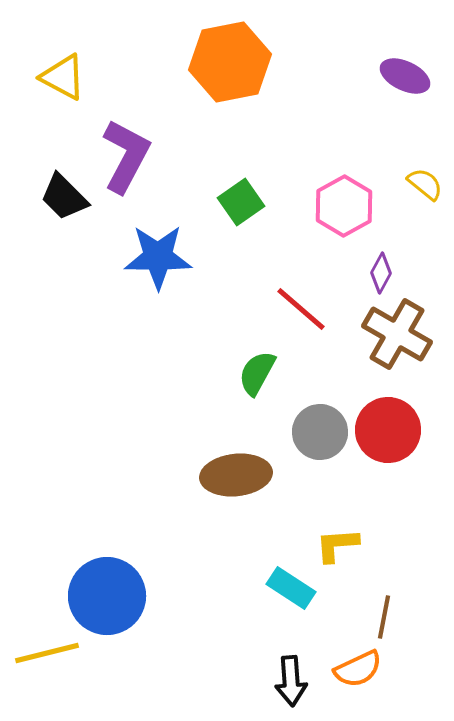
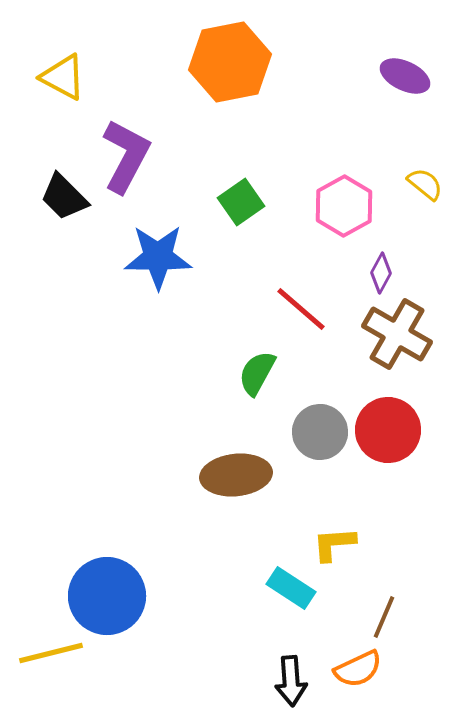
yellow L-shape: moved 3 px left, 1 px up
brown line: rotated 12 degrees clockwise
yellow line: moved 4 px right
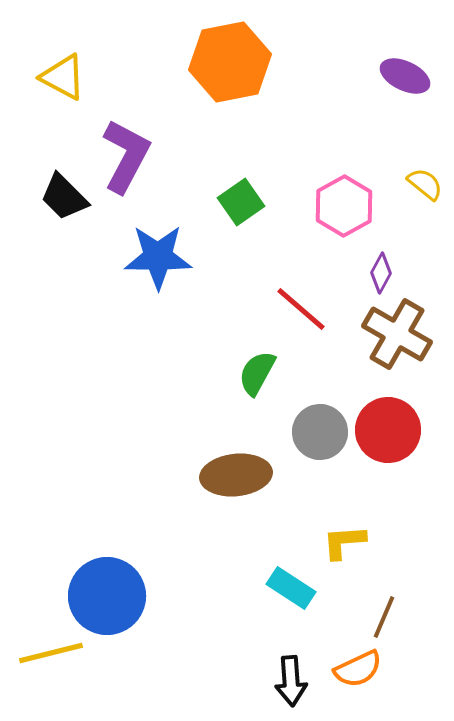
yellow L-shape: moved 10 px right, 2 px up
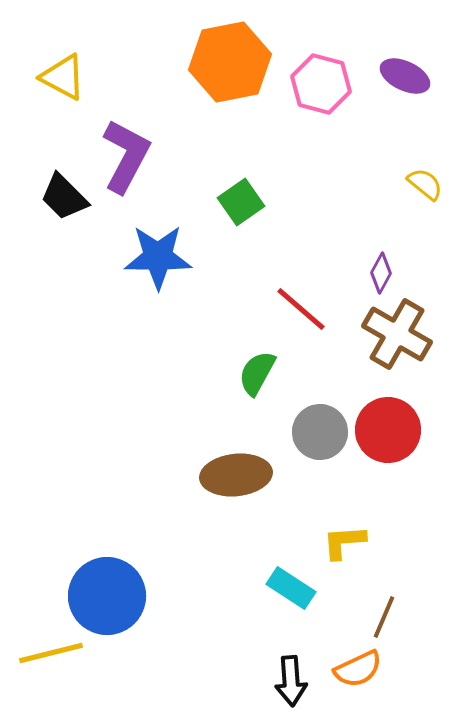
pink hexagon: moved 23 px left, 122 px up; rotated 16 degrees counterclockwise
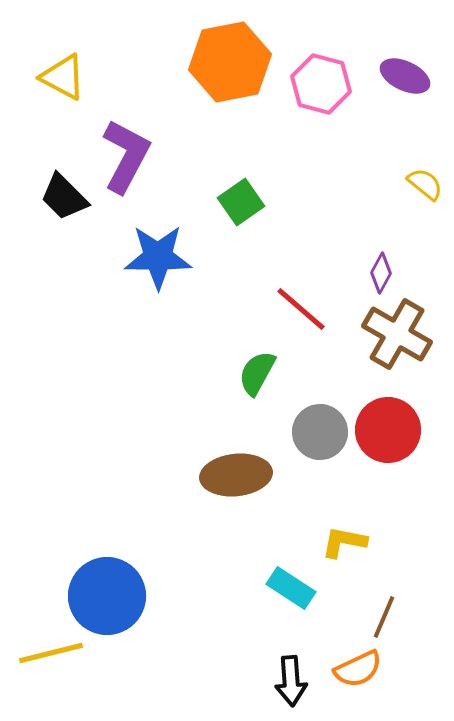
yellow L-shape: rotated 15 degrees clockwise
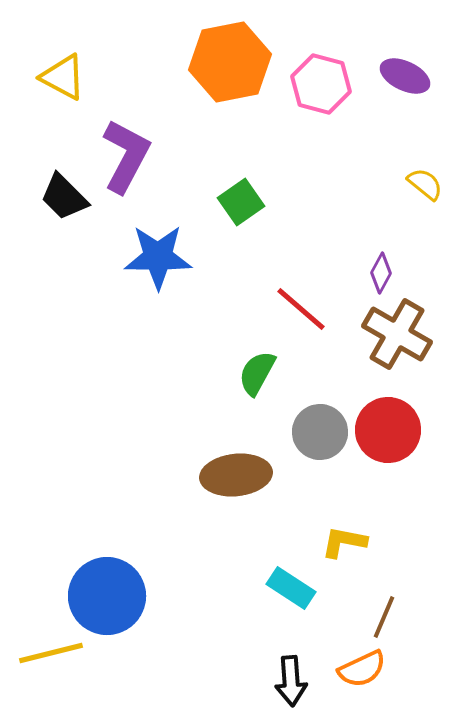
orange semicircle: moved 4 px right
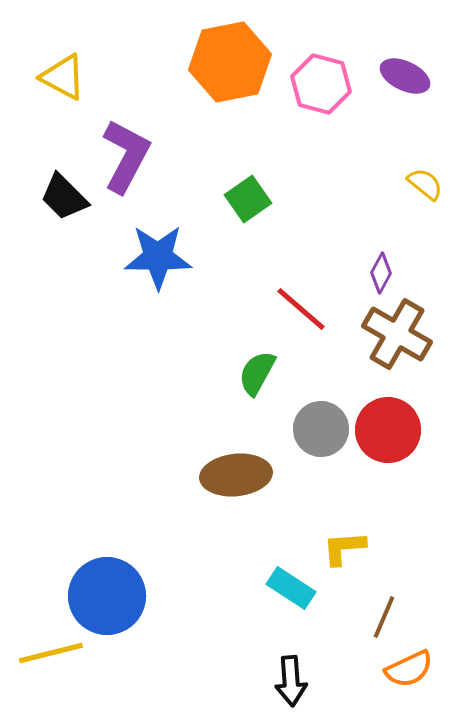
green square: moved 7 px right, 3 px up
gray circle: moved 1 px right, 3 px up
yellow L-shape: moved 6 px down; rotated 15 degrees counterclockwise
orange semicircle: moved 47 px right
